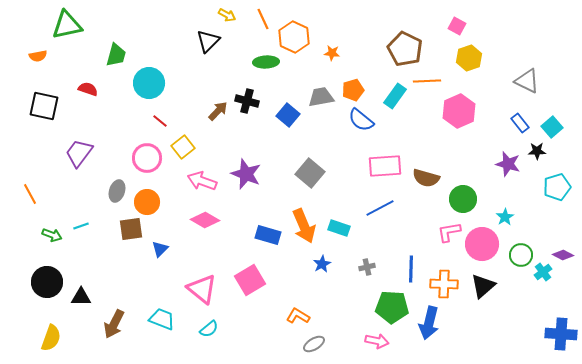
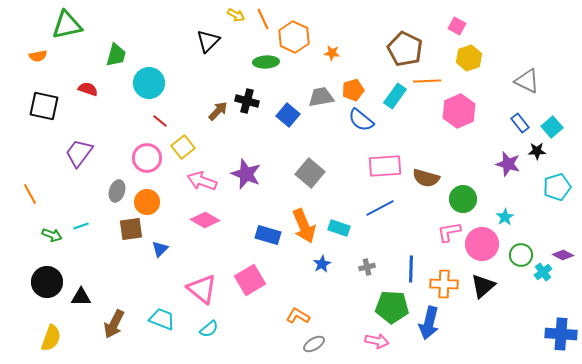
yellow arrow at (227, 15): moved 9 px right
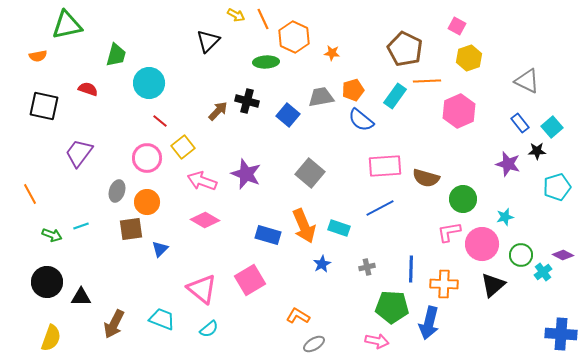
cyan star at (505, 217): rotated 18 degrees clockwise
black triangle at (483, 286): moved 10 px right, 1 px up
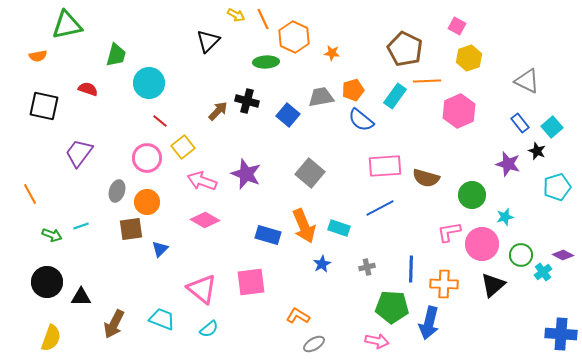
black star at (537, 151): rotated 24 degrees clockwise
green circle at (463, 199): moved 9 px right, 4 px up
pink square at (250, 280): moved 1 px right, 2 px down; rotated 24 degrees clockwise
